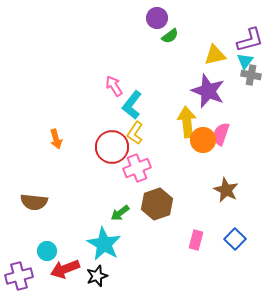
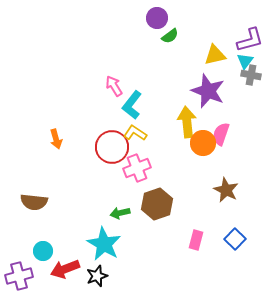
yellow L-shape: rotated 90 degrees clockwise
orange circle: moved 3 px down
green arrow: rotated 24 degrees clockwise
cyan circle: moved 4 px left
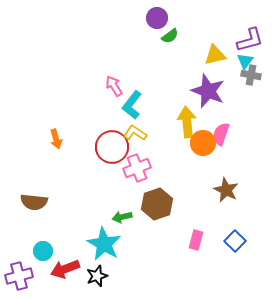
green arrow: moved 2 px right, 4 px down
blue square: moved 2 px down
